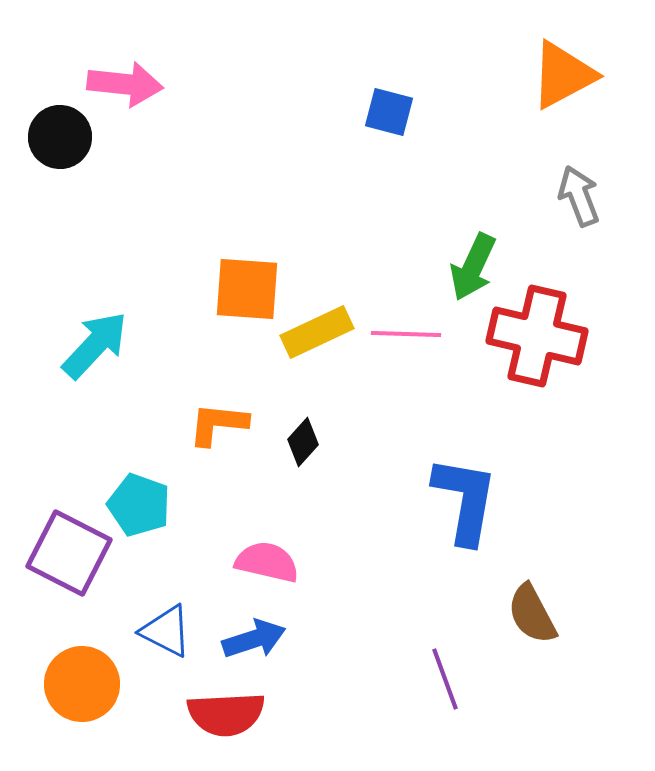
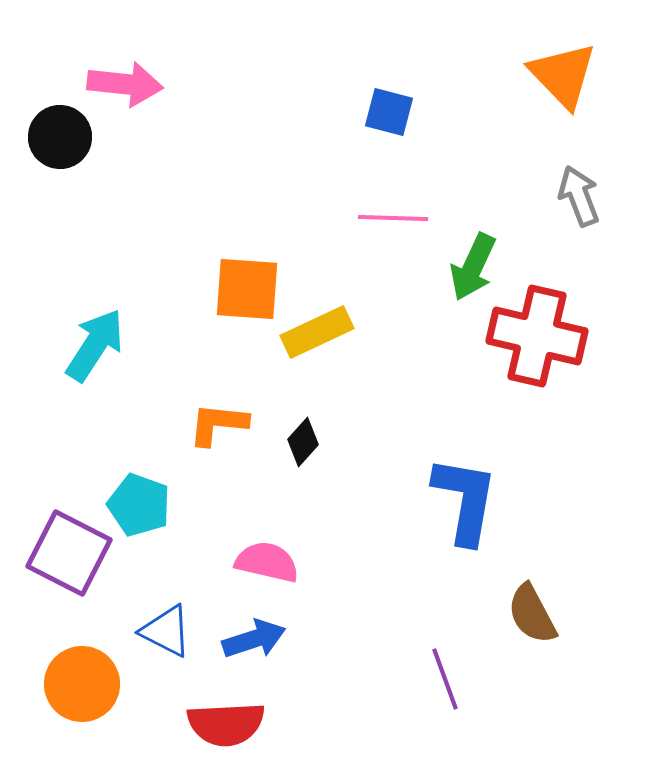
orange triangle: rotated 46 degrees counterclockwise
pink line: moved 13 px left, 116 px up
cyan arrow: rotated 10 degrees counterclockwise
red semicircle: moved 10 px down
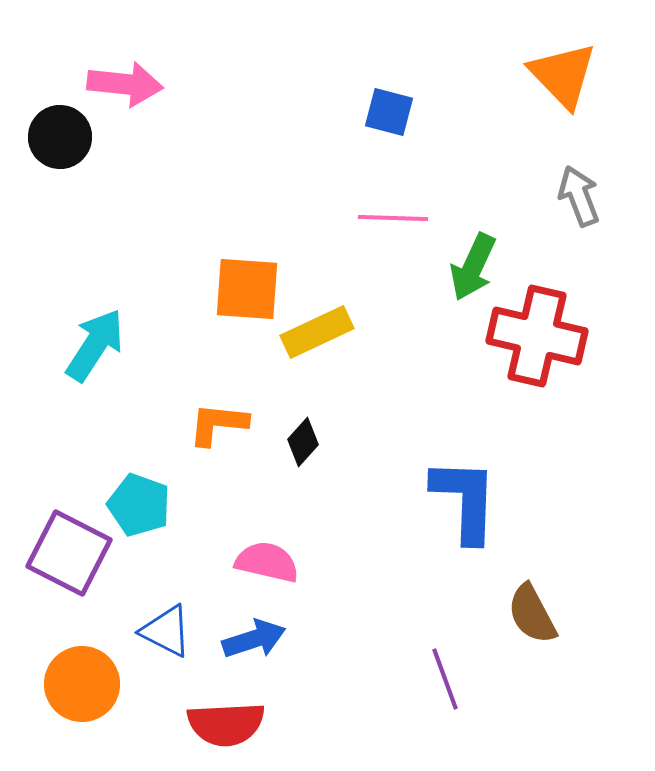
blue L-shape: rotated 8 degrees counterclockwise
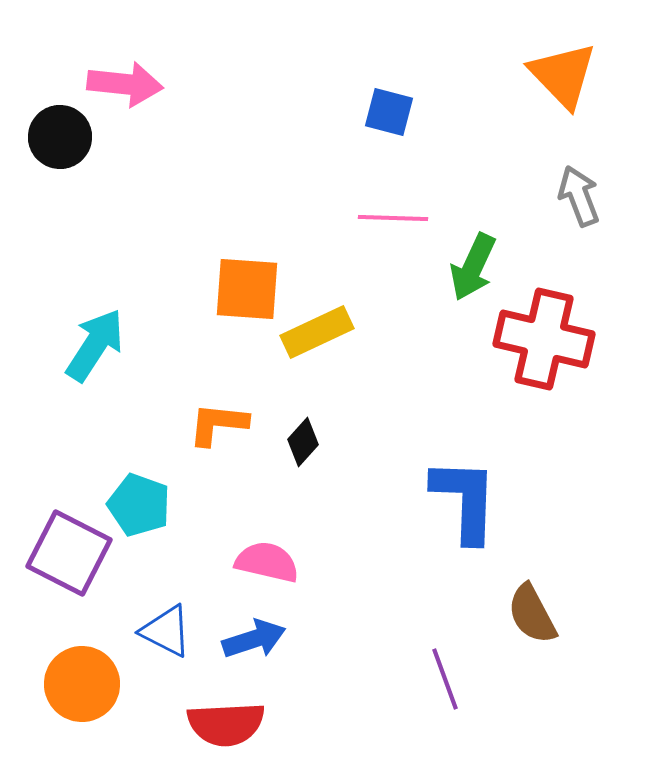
red cross: moved 7 px right, 3 px down
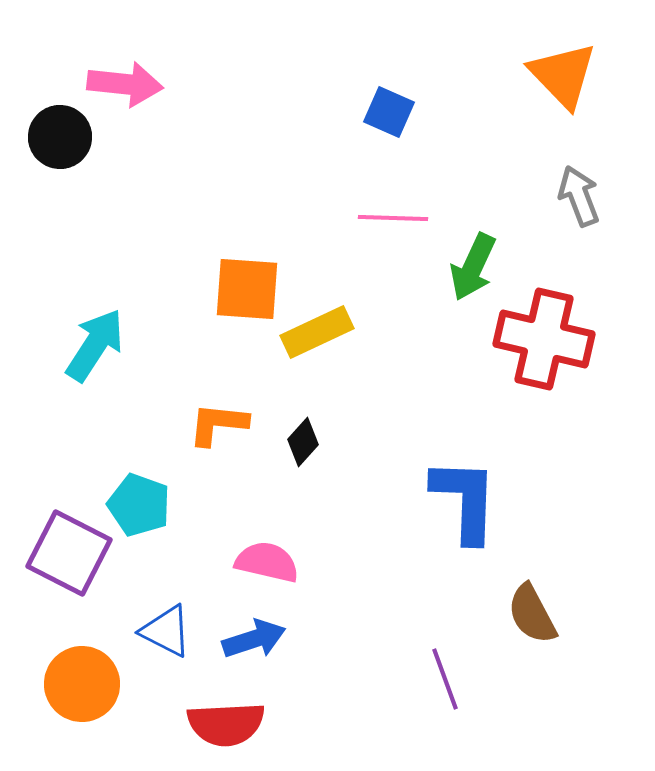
blue square: rotated 9 degrees clockwise
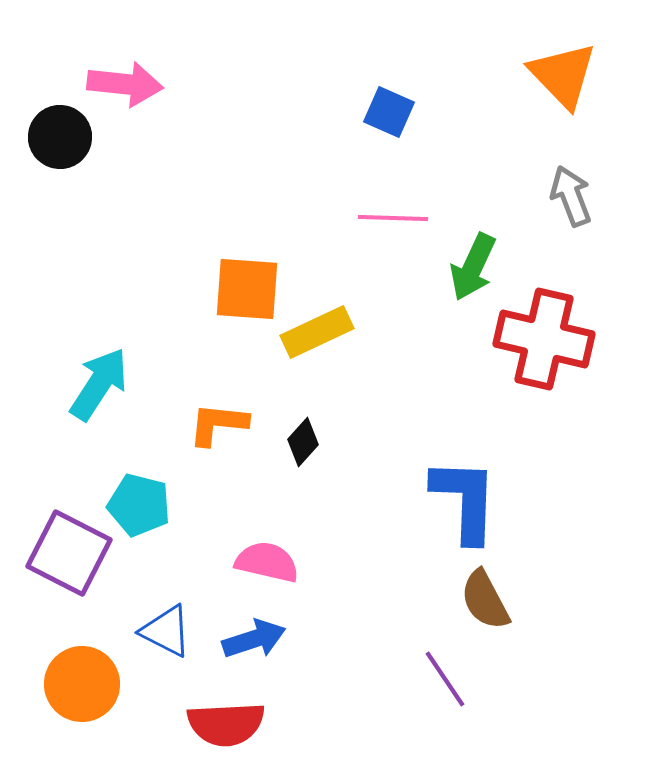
gray arrow: moved 8 px left
cyan arrow: moved 4 px right, 39 px down
cyan pentagon: rotated 6 degrees counterclockwise
brown semicircle: moved 47 px left, 14 px up
purple line: rotated 14 degrees counterclockwise
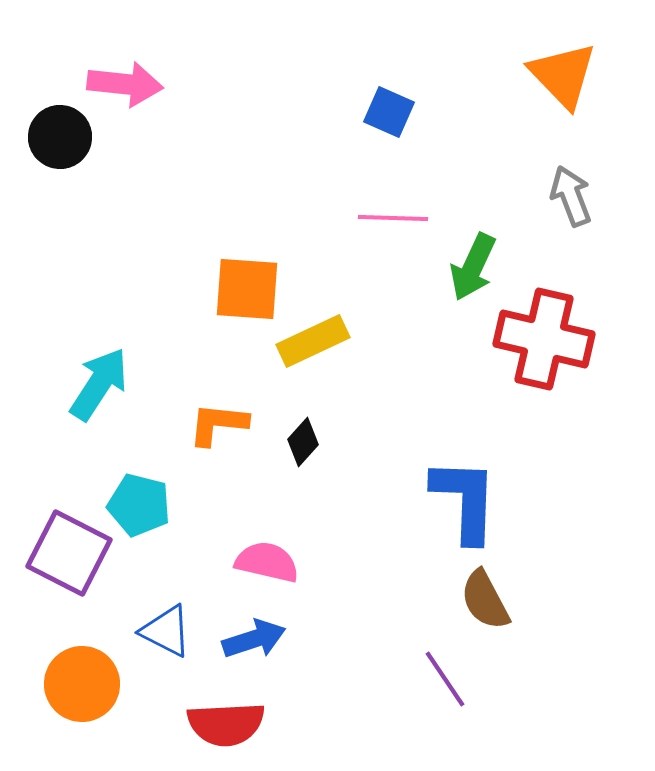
yellow rectangle: moved 4 px left, 9 px down
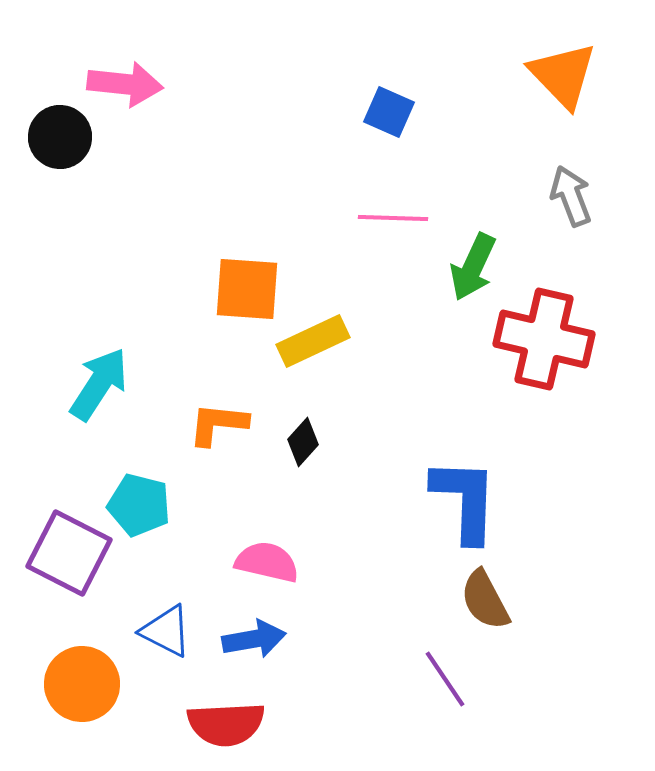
blue arrow: rotated 8 degrees clockwise
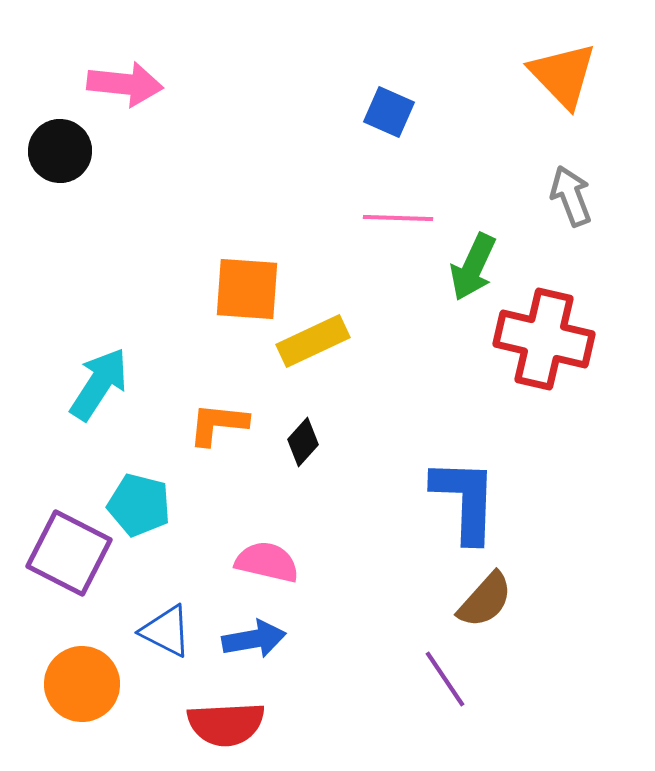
black circle: moved 14 px down
pink line: moved 5 px right
brown semicircle: rotated 110 degrees counterclockwise
